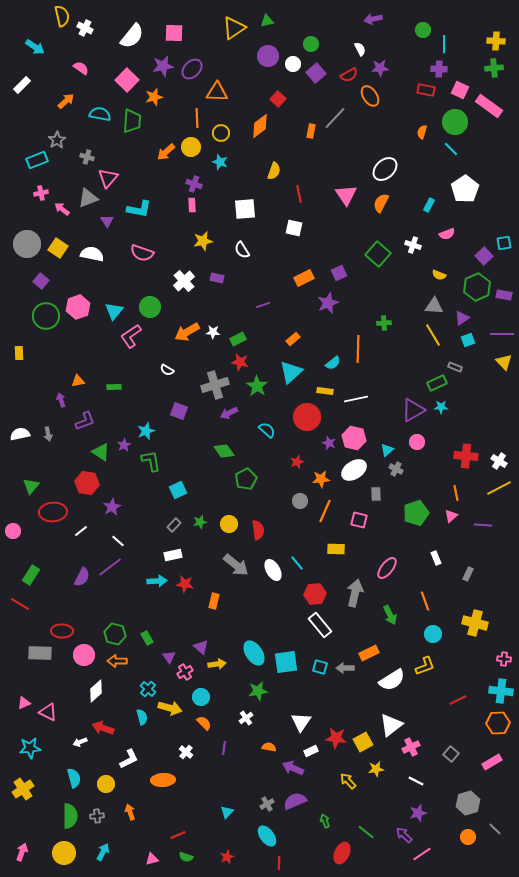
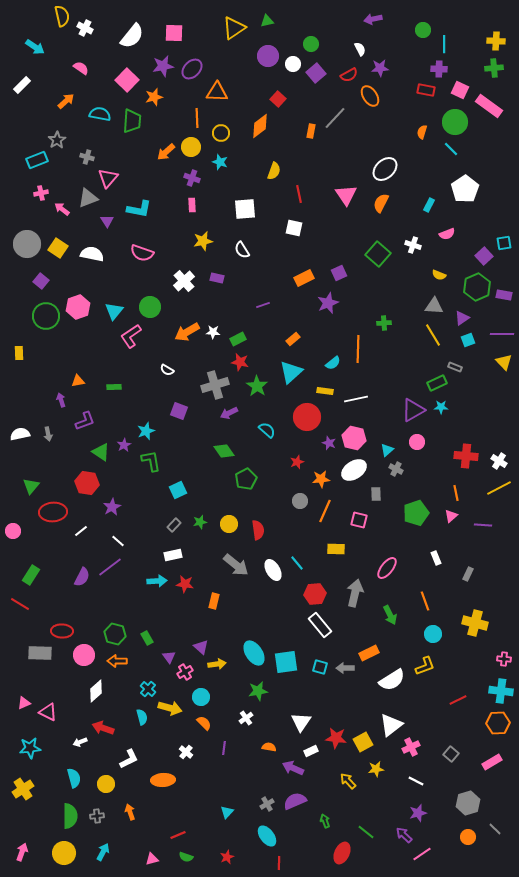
purple cross at (194, 184): moved 2 px left, 6 px up
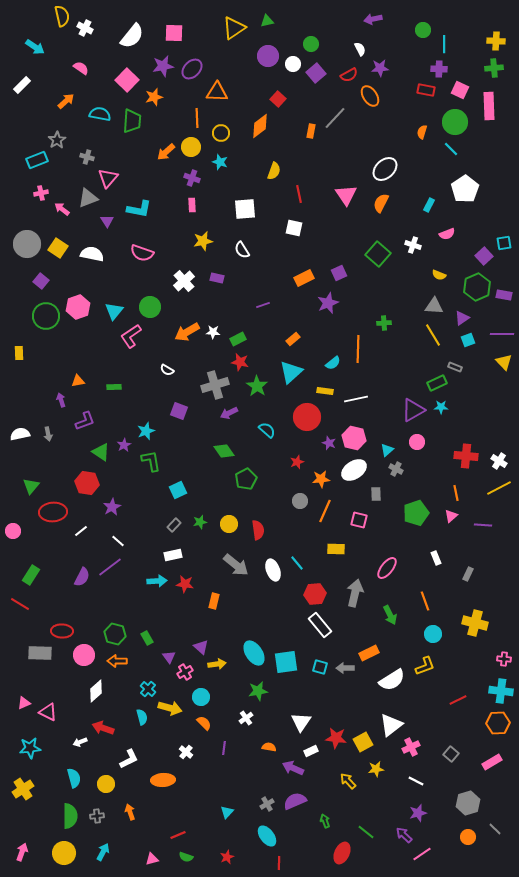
pink rectangle at (489, 106): rotated 52 degrees clockwise
white ellipse at (273, 570): rotated 10 degrees clockwise
